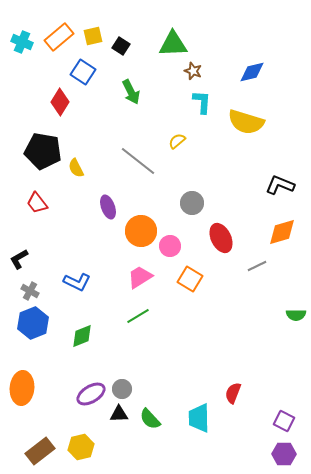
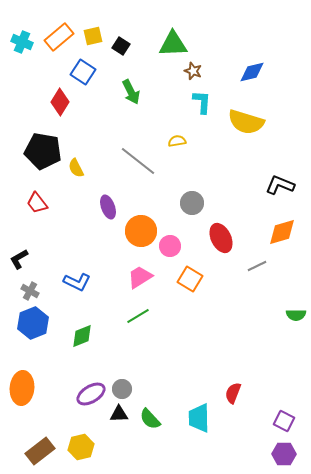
yellow semicircle at (177, 141): rotated 30 degrees clockwise
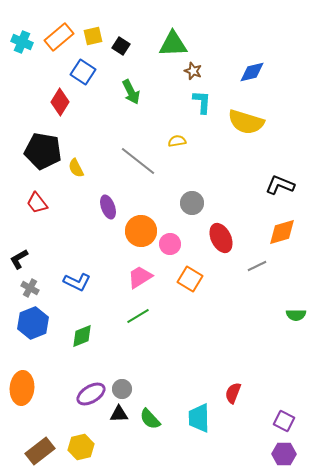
pink circle at (170, 246): moved 2 px up
gray cross at (30, 291): moved 3 px up
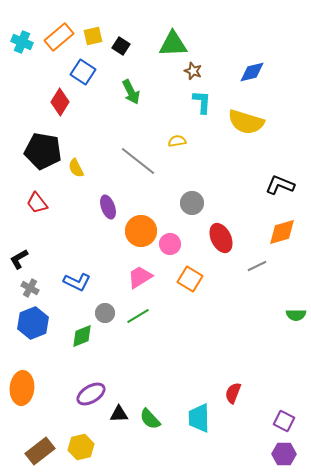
gray circle at (122, 389): moved 17 px left, 76 px up
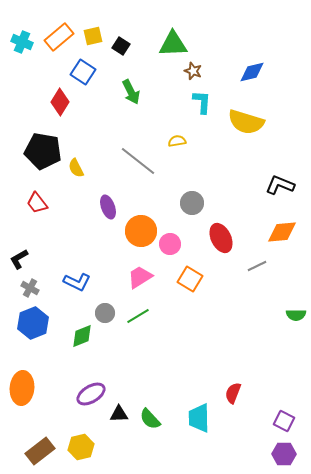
orange diamond at (282, 232): rotated 12 degrees clockwise
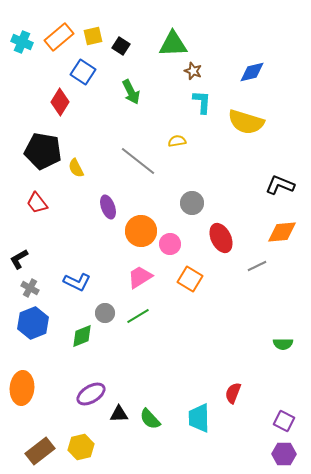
green semicircle at (296, 315): moved 13 px left, 29 px down
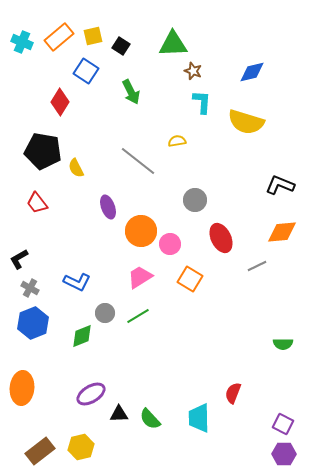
blue square at (83, 72): moved 3 px right, 1 px up
gray circle at (192, 203): moved 3 px right, 3 px up
purple square at (284, 421): moved 1 px left, 3 px down
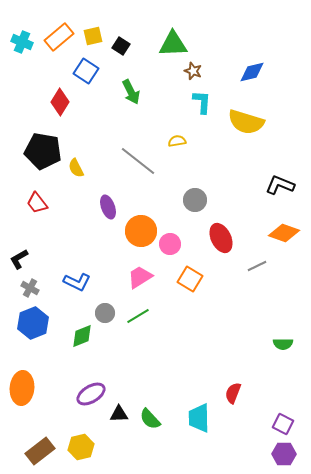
orange diamond at (282, 232): moved 2 px right, 1 px down; rotated 24 degrees clockwise
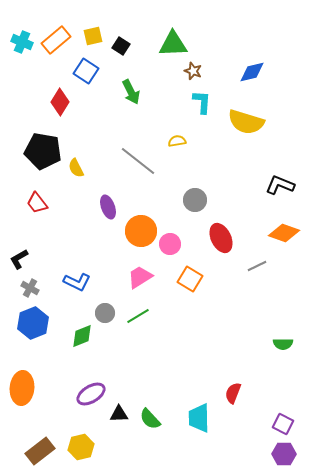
orange rectangle at (59, 37): moved 3 px left, 3 px down
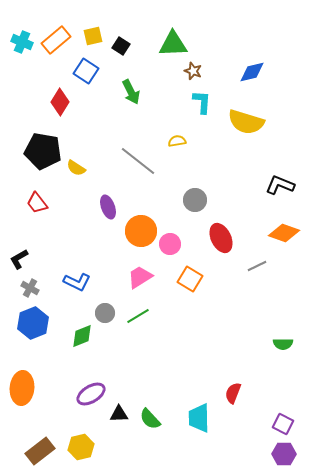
yellow semicircle at (76, 168): rotated 30 degrees counterclockwise
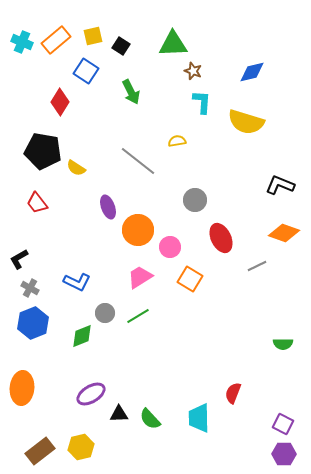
orange circle at (141, 231): moved 3 px left, 1 px up
pink circle at (170, 244): moved 3 px down
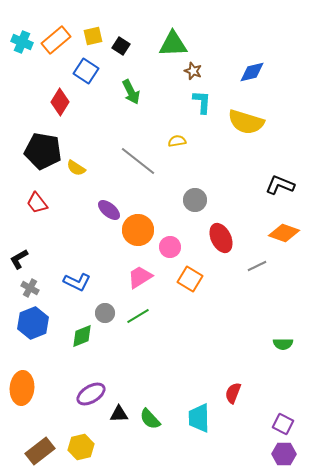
purple ellipse at (108, 207): moved 1 px right, 3 px down; rotated 30 degrees counterclockwise
